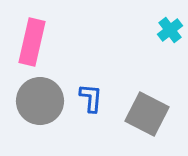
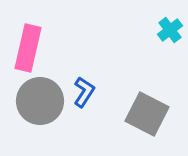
pink rectangle: moved 4 px left, 6 px down
blue L-shape: moved 7 px left, 6 px up; rotated 28 degrees clockwise
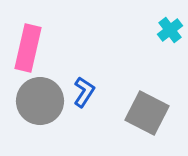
gray square: moved 1 px up
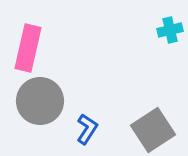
cyan cross: rotated 25 degrees clockwise
blue L-shape: moved 3 px right, 37 px down
gray square: moved 6 px right, 17 px down; rotated 30 degrees clockwise
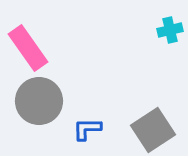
pink rectangle: rotated 48 degrees counterclockwise
gray circle: moved 1 px left
blue L-shape: rotated 124 degrees counterclockwise
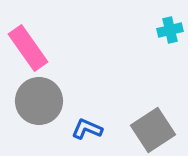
blue L-shape: rotated 24 degrees clockwise
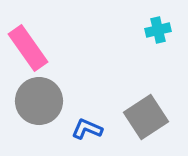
cyan cross: moved 12 px left
gray square: moved 7 px left, 13 px up
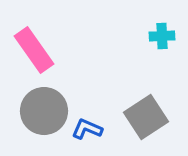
cyan cross: moved 4 px right, 6 px down; rotated 10 degrees clockwise
pink rectangle: moved 6 px right, 2 px down
gray circle: moved 5 px right, 10 px down
